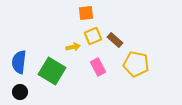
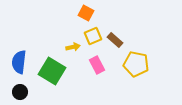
orange square: rotated 35 degrees clockwise
pink rectangle: moved 1 px left, 2 px up
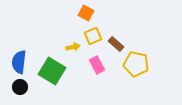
brown rectangle: moved 1 px right, 4 px down
black circle: moved 5 px up
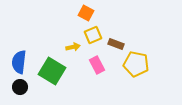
yellow square: moved 1 px up
brown rectangle: rotated 21 degrees counterclockwise
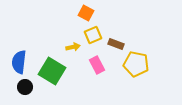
black circle: moved 5 px right
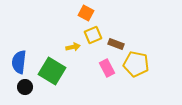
pink rectangle: moved 10 px right, 3 px down
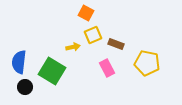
yellow pentagon: moved 11 px right, 1 px up
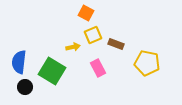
pink rectangle: moved 9 px left
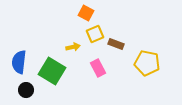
yellow square: moved 2 px right, 1 px up
black circle: moved 1 px right, 3 px down
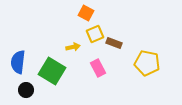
brown rectangle: moved 2 px left, 1 px up
blue semicircle: moved 1 px left
